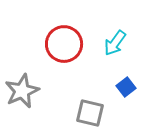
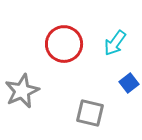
blue square: moved 3 px right, 4 px up
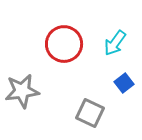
blue square: moved 5 px left
gray star: rotated 16 degrees clockwise
gray square: rotated 12 degrees clockwise
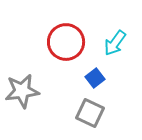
red circle: moved 2 px right, 2 px up
blue square: moved 29 px left, 5 px up
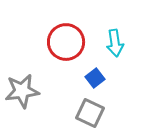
cyan arrow: rotated 44 degrees counterclockwise
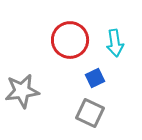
red circle: moved 4 px right, 2 px up
blue square: rotated 12 degrees clockwise
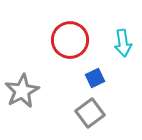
cyan arrow: moved 8 px right
gray star: rotated 20 degrees counterclockwise
gray square: rotated 28 degrees clockwise
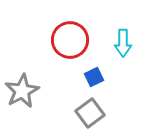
cyan arrow: rotated 8 degrees clockwise
blue square: moved 1 px left, 1 px up
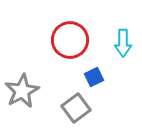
gray square: moved 14 px left, 5 px up
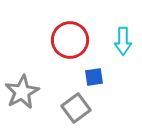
cyan arrow: moved 2 px up
blue square: rotated 18 degrees clockwise
gray star: moved 1 px down
